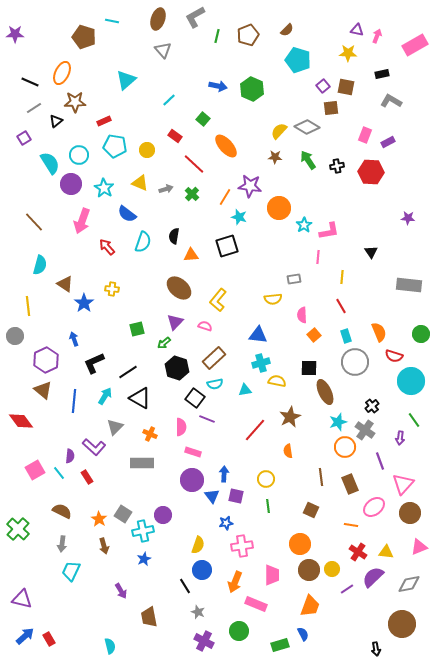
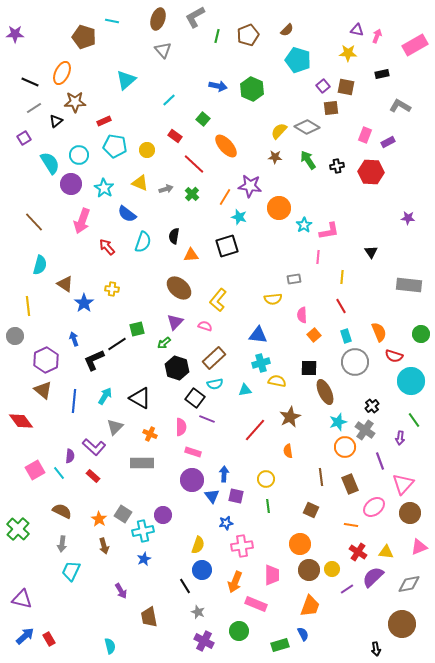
gray L-shape at (391, 101): moved 9 px right, 5 px down
black L-shape at (94, 363): moved 3 px up
black line at (128, 372): moved 11 px left, 28 px up
red rectangle at (87, 477): moved 6 px right, 1 px up; rotated 16 degrees counterclockwise
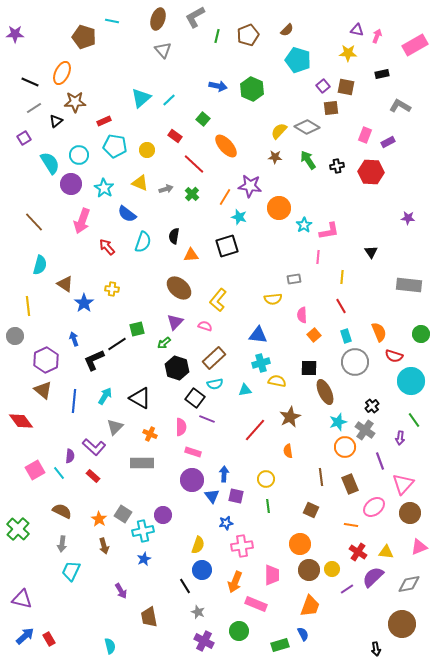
cyan triangle at (126, 80): moved 15 px right, 18 px down
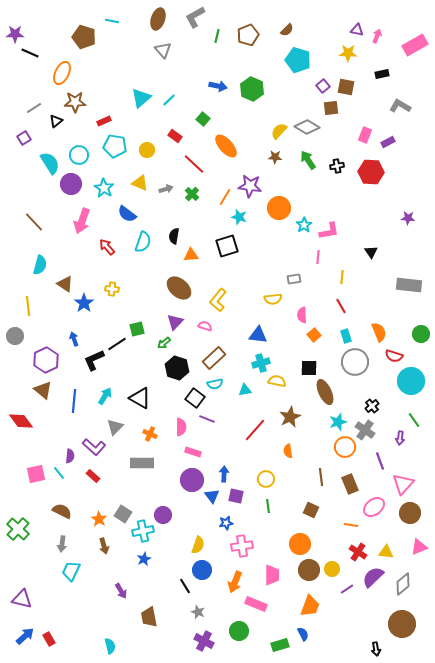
black line at (30, 82): moved 29 px up
pink square at (35, 470): moved 1 px right, 4 px down; rotated 18 degrees clockwise
gray diamond at (409, 584): moved 6 px left; rotated 30 degrees counterclockwise
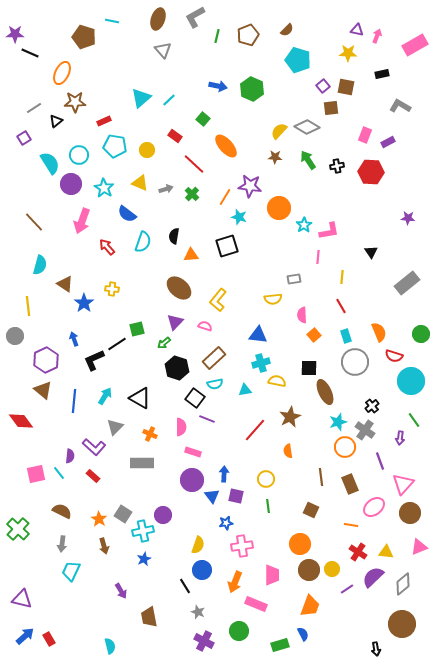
gray rectangle at (409, 285): moved 2 px left, 2 px up; rotated 45 degrees counterclockwise
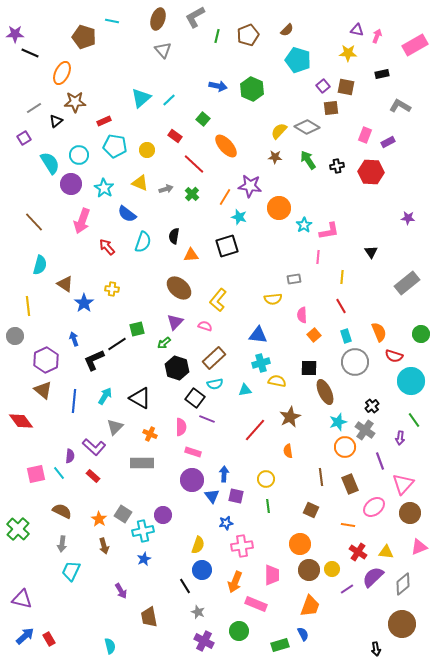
orange line at (351, 525): moved 3 px left
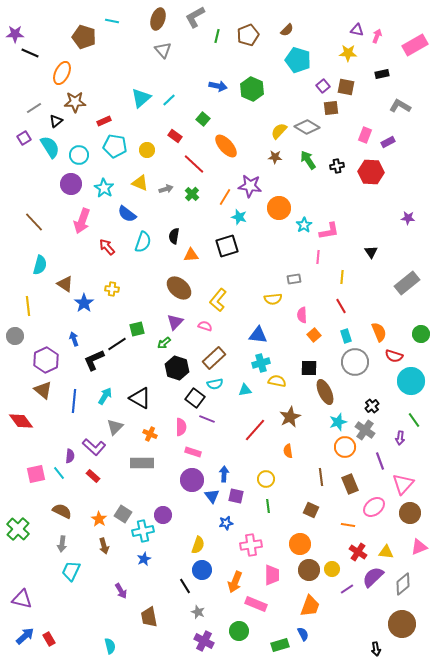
cyan semicircle at (50, 163): moved 16 px up
pink cross at (242, 546): moved 9 px right, 1 px up
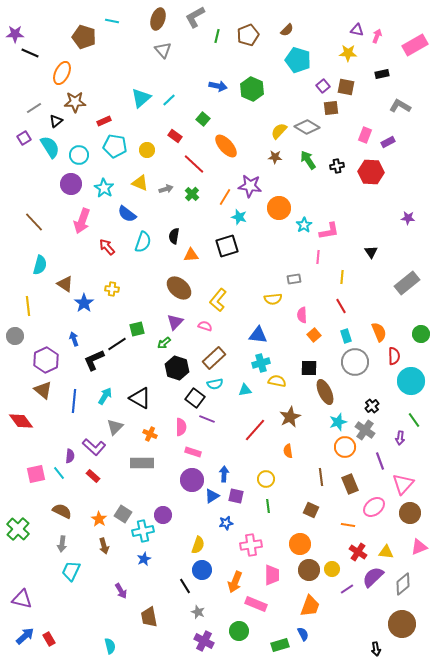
red semicircle at (394, 356): rotated 108 degrees counterclockwise
blue triangle at (212, 496): rotated 35 degrees clockwise
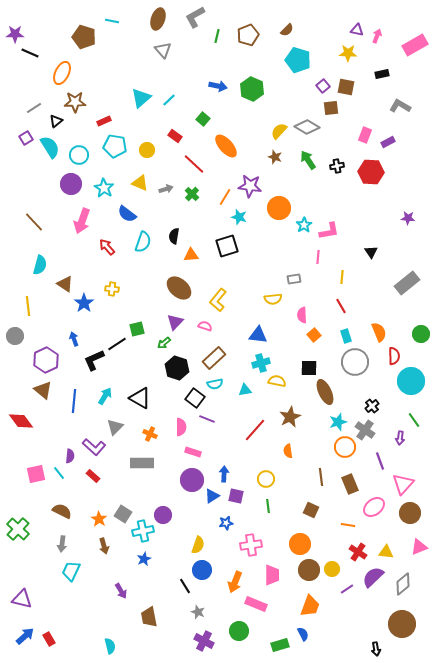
purple square at (24, 138): moved 2 px right
brown star at (275, 157): rotated 16 degrees clockwise
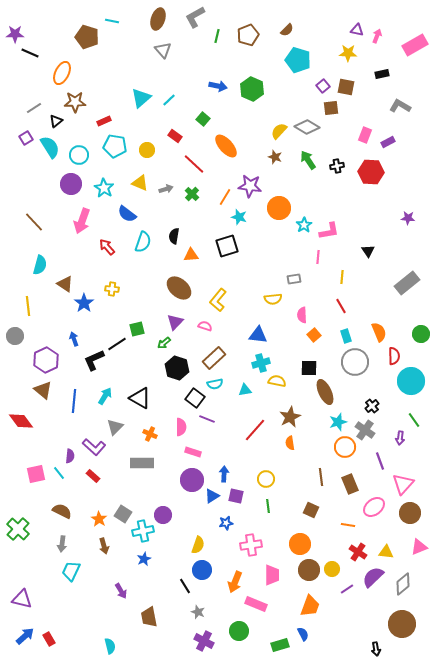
brown pentagon at (84, 37): moved 3 px right
black triangle at (371, 252): moved 3 px left, 1 px up
orange semicircle at (288, 451): moved 2 px right, 8 px up
